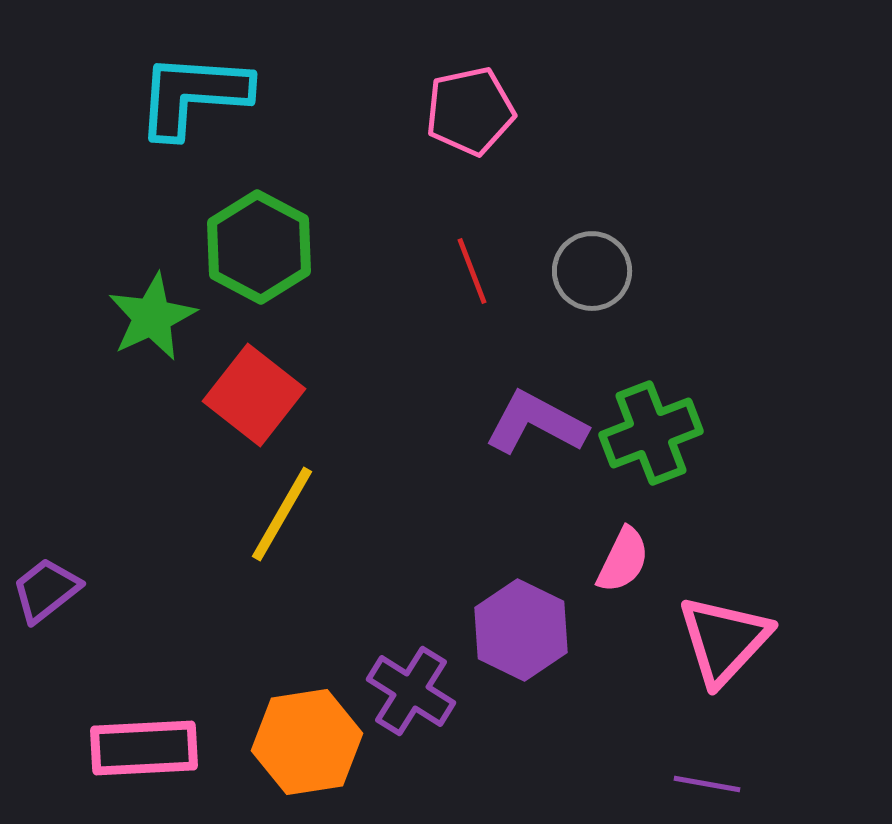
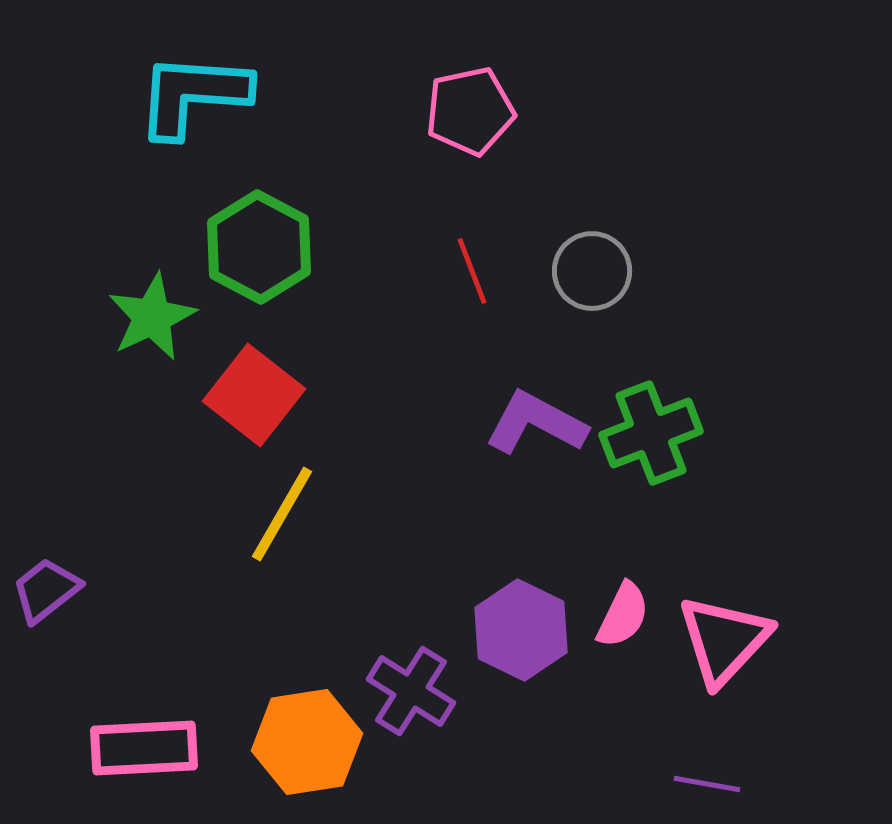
pink semicircle: moved 55 px down
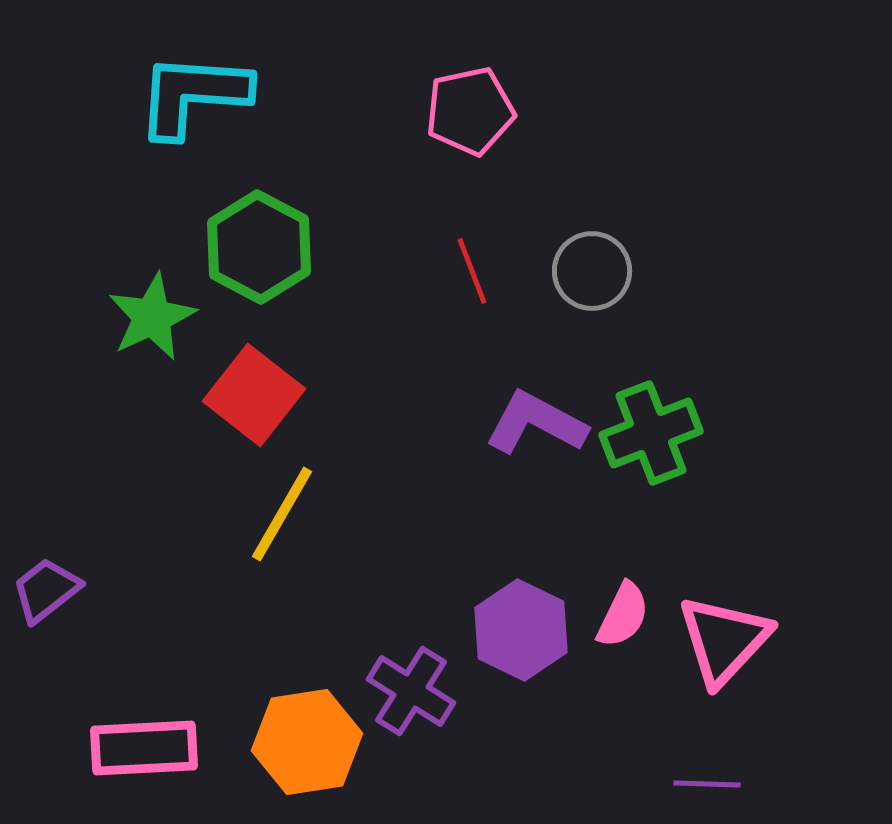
purple line: rotated 8 degrees counterclockwise
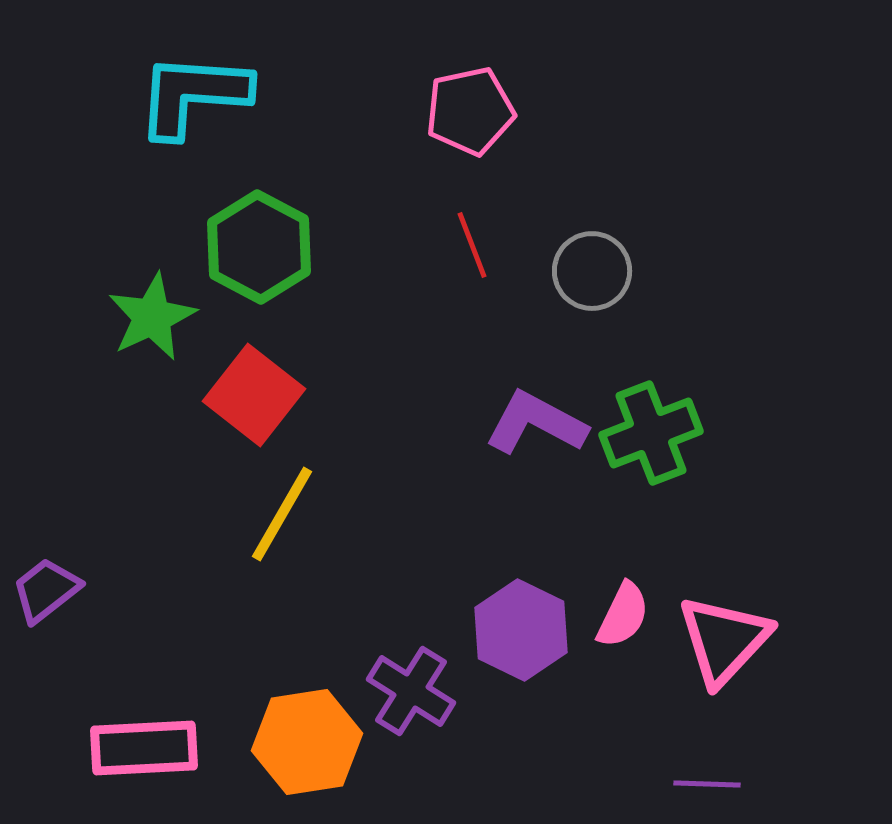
red line: moved 26 px up
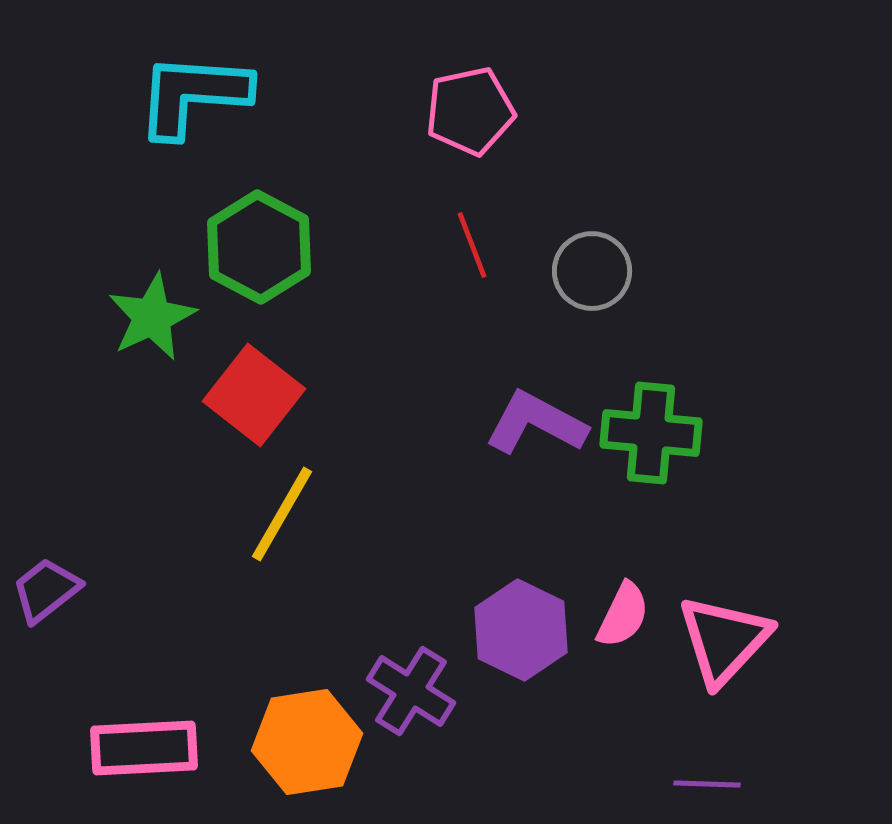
green cross: rotated 26 degrees clockwise
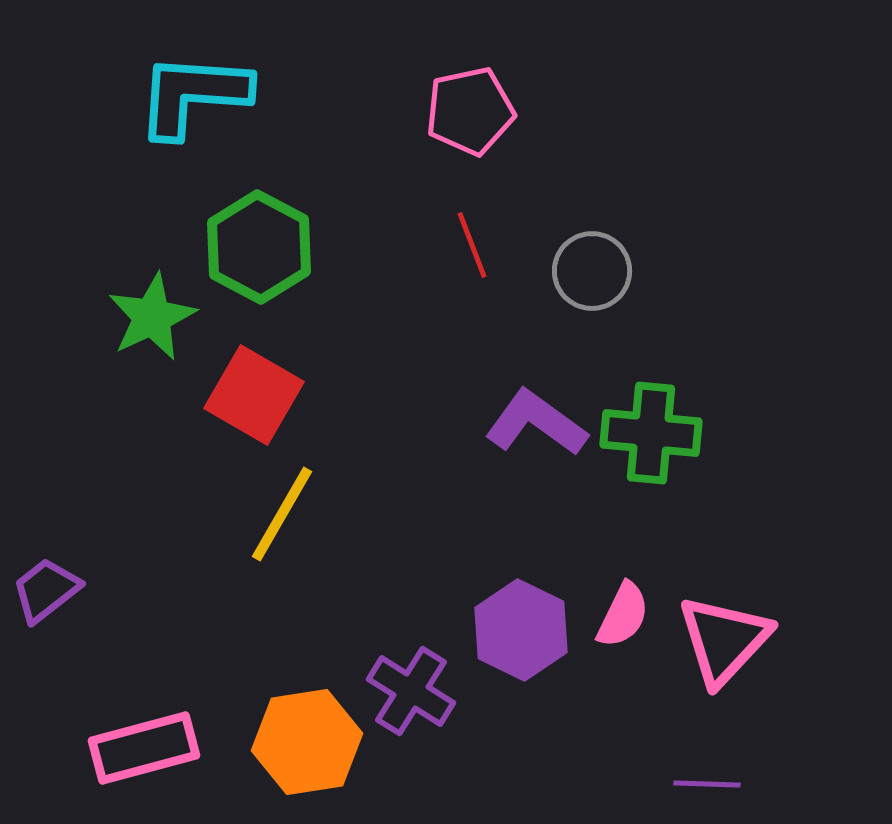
red square: rotated 8 degrees counterclockwise
purple L-shape: rotated 8 degrees clockwise
pink rectangle: rotated 12 degrees counterclockwise
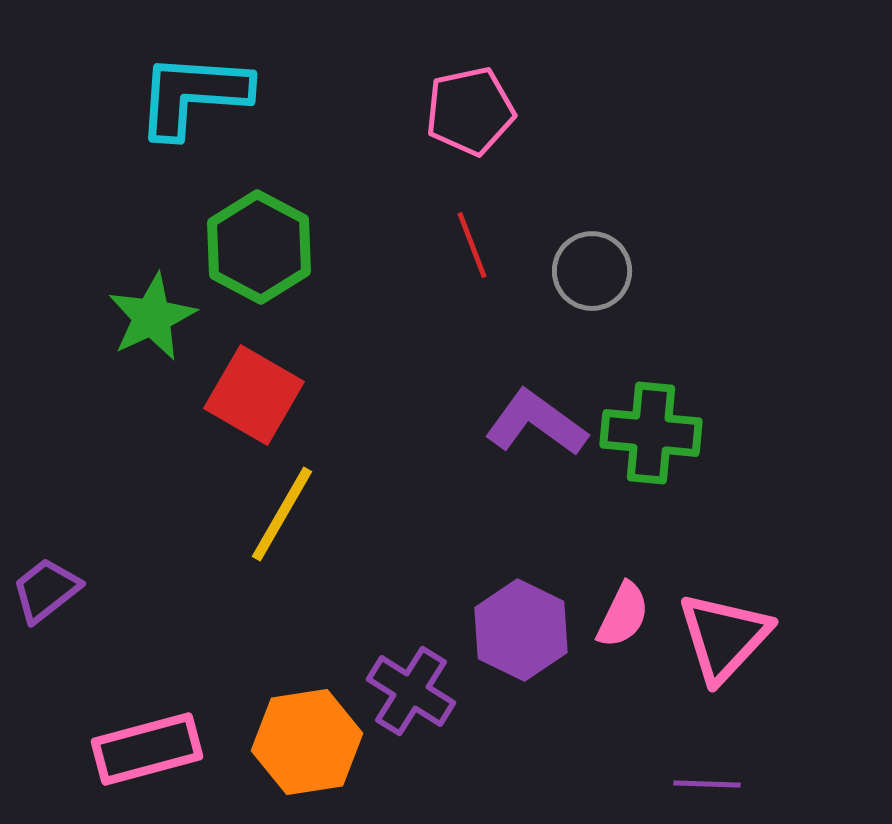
pink triangle: moved 3 px up
pink rectangle: moved 3 px right, 1 px down
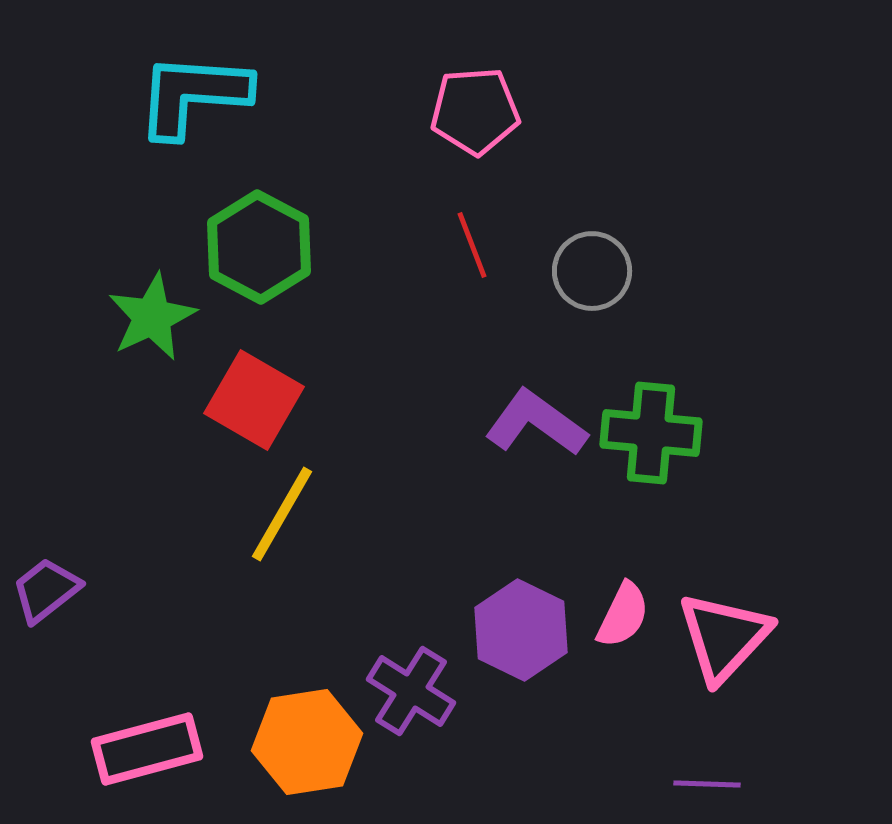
pink pentagon: moved 5 px right; rotated 8 degrees clockwise
red square: moved 5 px down
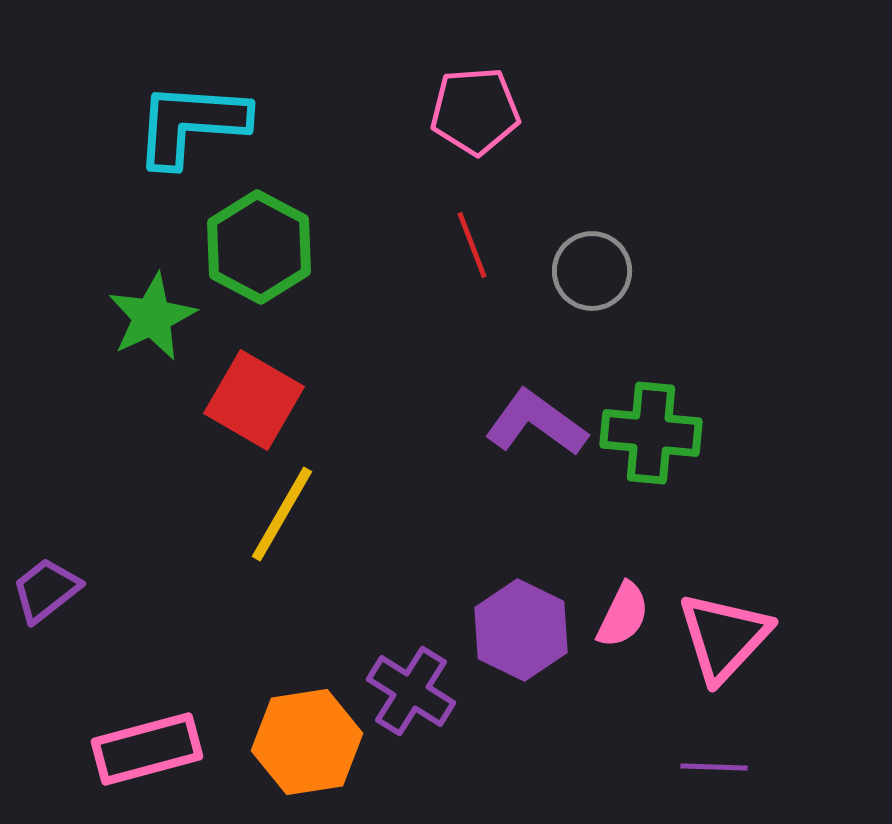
cyan L-shape: moved 2 px left, 29 px down
purple line: moved 7 px right, 17 px up
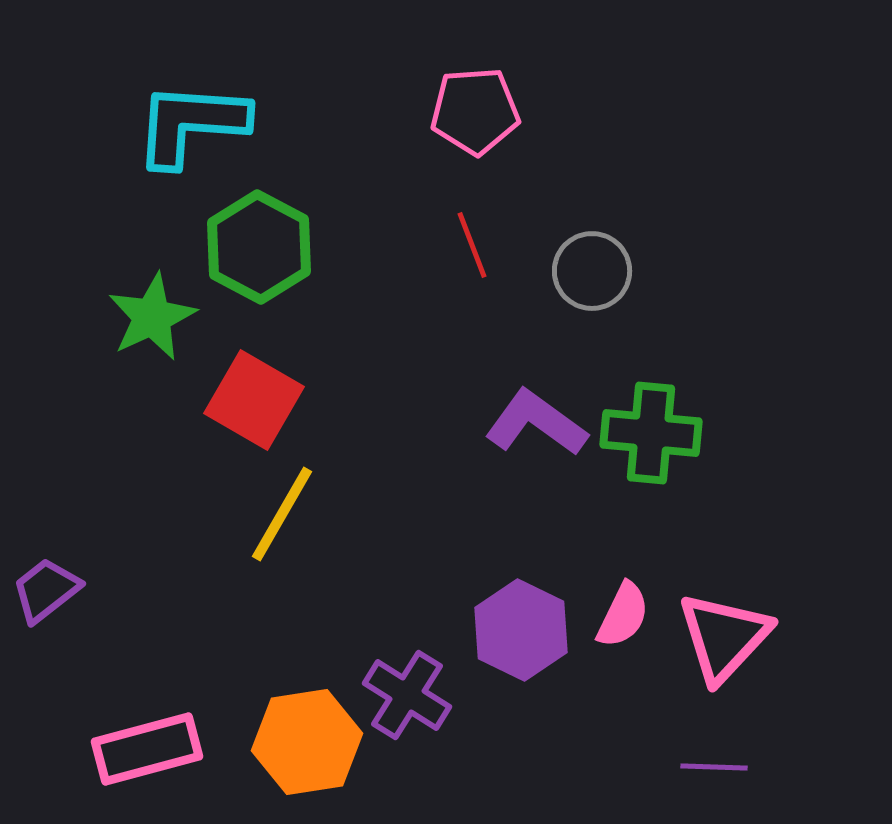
purple cross: moved 4 px left, 4 px down
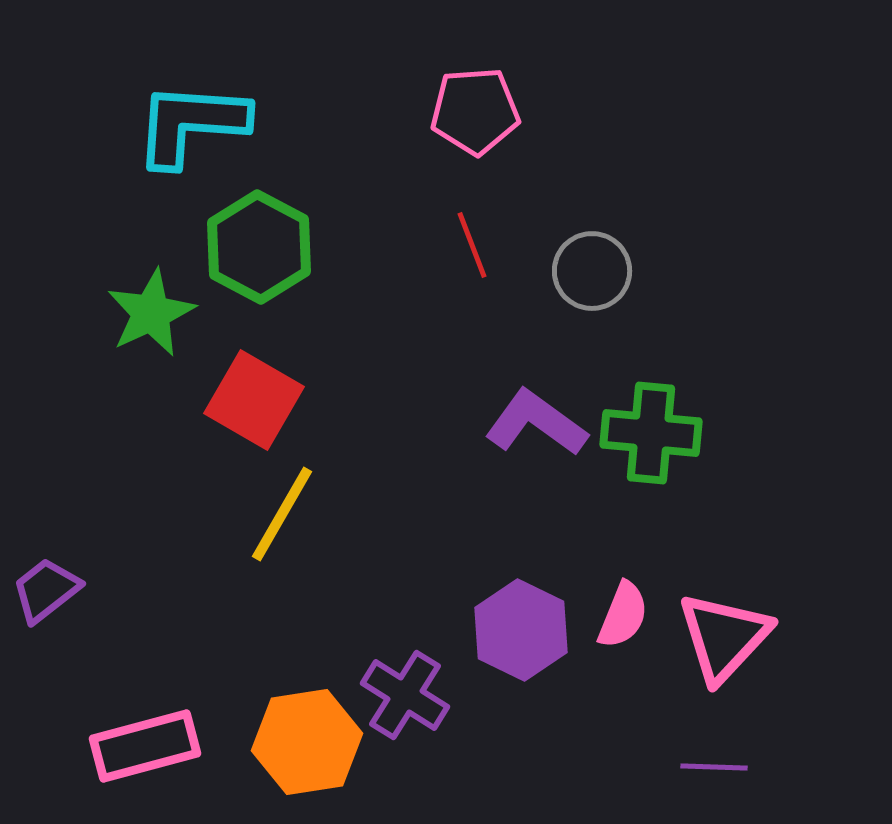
green star: moved 1 px left, 4 px up
pink semicircle: rotated 4 degrees counterclockwise
purple cross: moved 2 px left
pink rectangle: moved 2 px left, 3 px up
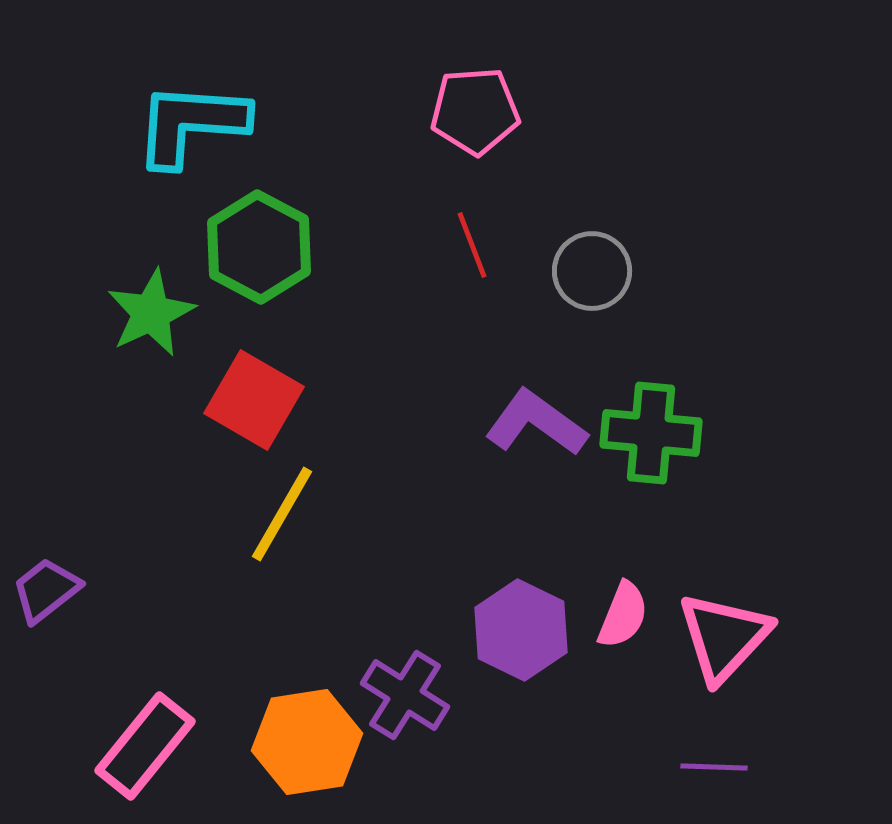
pink rectangle: rotated 36 degrees counterclockwise
